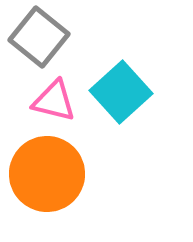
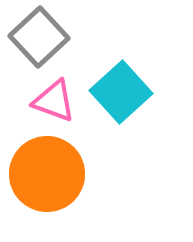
gray square: rotated 8 degrees clockwise
pink triangle: rotated 6 degrees clockwise
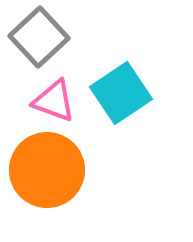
cyan square: moved 1 px down; rotated 8 degrees clockwise
orange circle: moved 4 px up
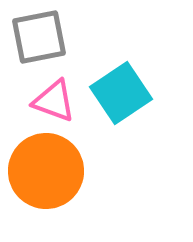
gray square: rotated 32 degrees clockwise
orange circle: moved 1 px left, 1 px down
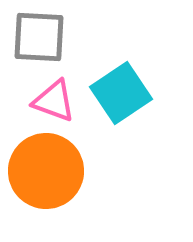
gray square: rotated 14 degrees clockwise
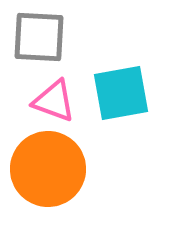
cyan square: rotated 24 degrees clockwise
orange circle: moved 2 px right, 2 px up
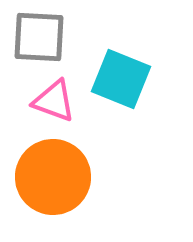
cyan square: moved 14 px up; rotated 32 degrees clockwise
orange circle: moved 5 px right, 8 px down
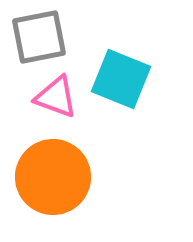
gray square: rotated 14 degrees counterclockwise
pink triangle: moved 2 px right, 4 px up
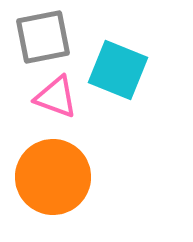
gray square: moved 4 px right
cyan square: moved 3 px left, 9 px up
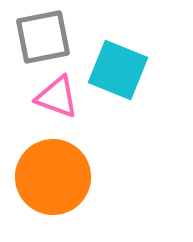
pink triangle: moved 1 px right
